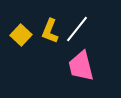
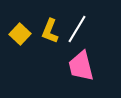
white line: rotated 8 degrees counterclockwise
yellow square: moved 1 px left, 1 px up
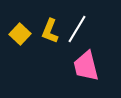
pink trapezoid: moved 5 px right
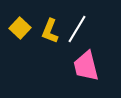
yellow square: moved 6 px up
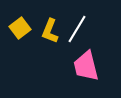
yellow square: rotated 10 degrees clockwise
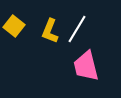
yellow square: moved 6 px left, 2 px up; rotated 15 degrees counterclockwise
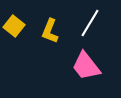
white line: moved 13 px right, 6 px up
pink trapezoid: rotated 24 degrees counterclockwise
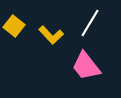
yellow L-shape: moved 1 px right, 4 px down; rotated 65 degrees counterclockwise
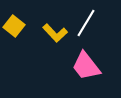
white line: moved 4 px left
yellow L-shape: moved 4 px right, 2 px up
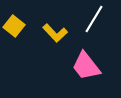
white line: moved 8 px right, 4 px up
